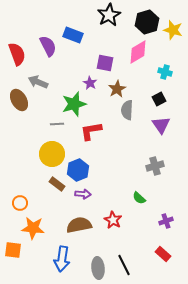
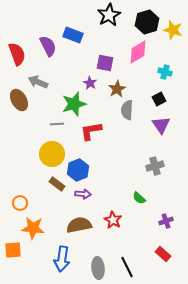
orange square: rotated 12 degrees counterclockwise
black line: moved 3 px right, 2 px down
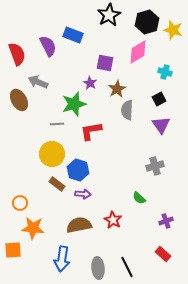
blue hexagon: rotated 20 degrees counterclockwise
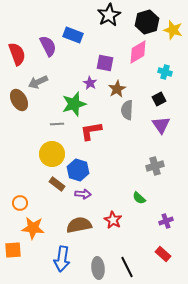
gray arrow: rotated 48 degrees counterclockwise
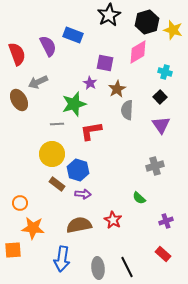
black square: moved 1 px right, 2 px up; rotated 16 degrees counterclockwise
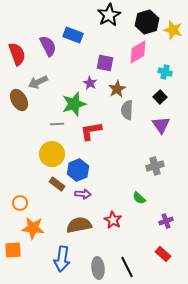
blue hexagon: rotated 20 degrees clockwise
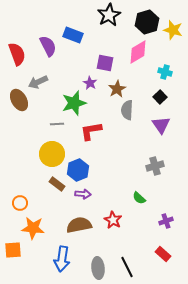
green star: moved 1 px up
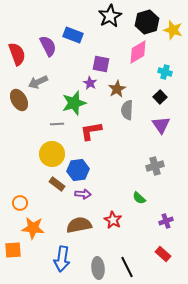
black star: moved 1 px right, 1 px down
purple square: moved 4 px left, 1 px down
blue hexagon: rotated 15 degrees clockwise
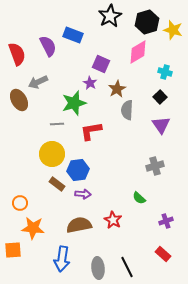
purple square: rotated 12 degrees clockwise
